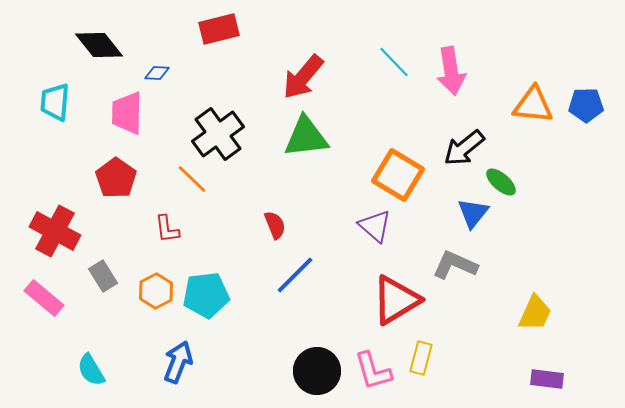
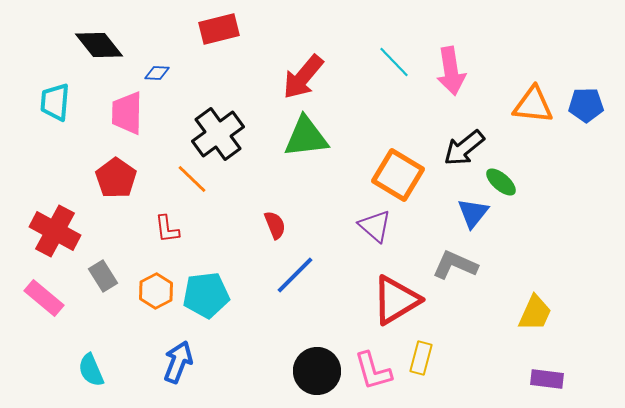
cyan semicircle: rotated 8 degrees clockwise
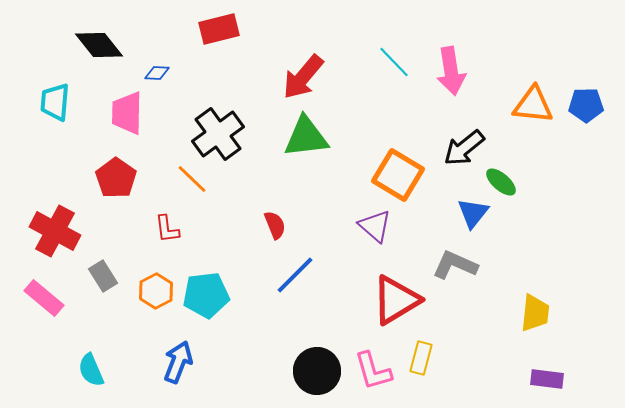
yellow trapezoid: rotated 18 degrees counterclockwise
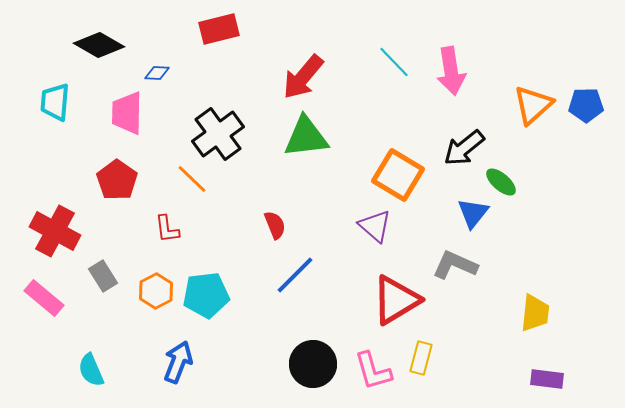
black diamond: rotated 21 degrees counterclockwise
orange triangle: rotated 48 degrees counterclockwise
red pentagon: moved 1 px right, 2 px down
black circle: moved 4 px left, 7 px up
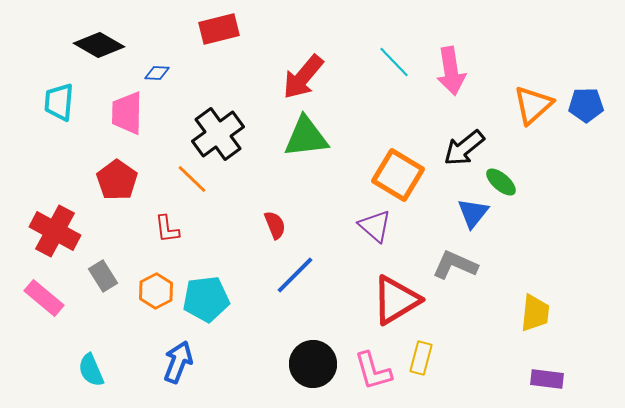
cyan trapezoid: moved 4 px right
cyan pentagon: moved 4 px down
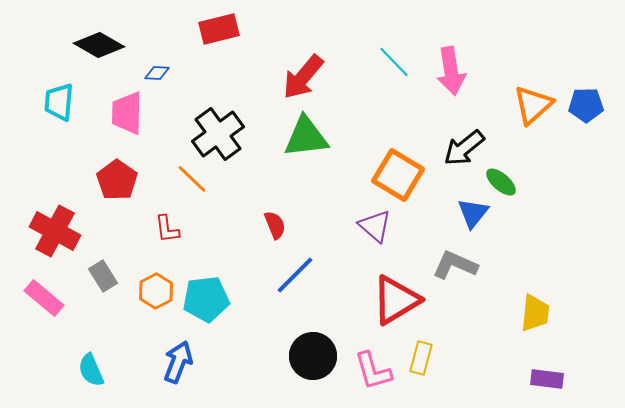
black circle: moved 8 px up
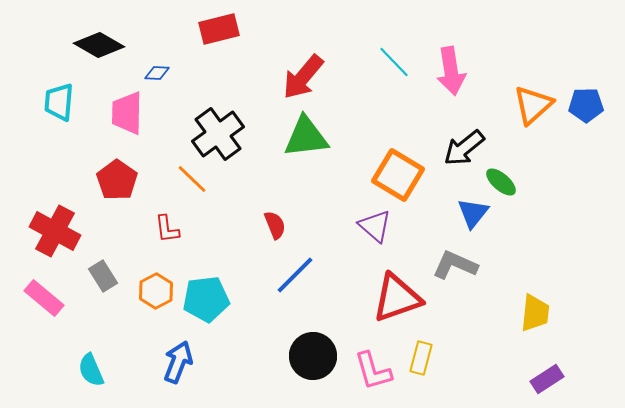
red triangle: moved 1 px right, 2 px up; rotated 12 degrees clockwise
purple rectangle: rotated 40 degrees counterclockwise
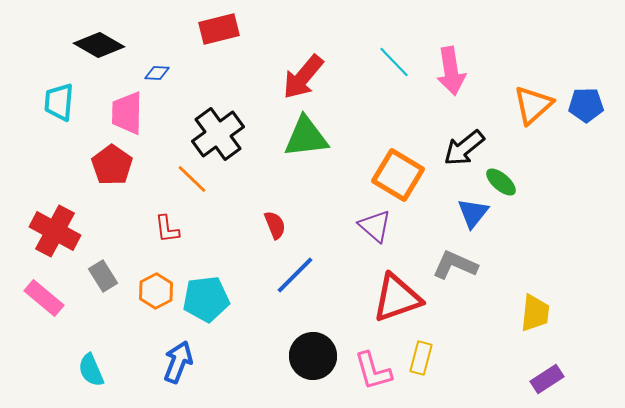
red pentagon: moved 5 px left, 15 px up
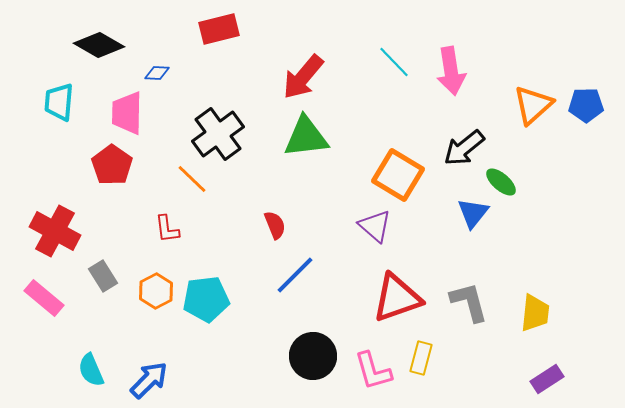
gray L-shape: moved 14 px right, 37 px down; rotated 51 degrees clockwise
blue arrow: moved 29 px left, 18 px down; rotated 24 degrees clockwise
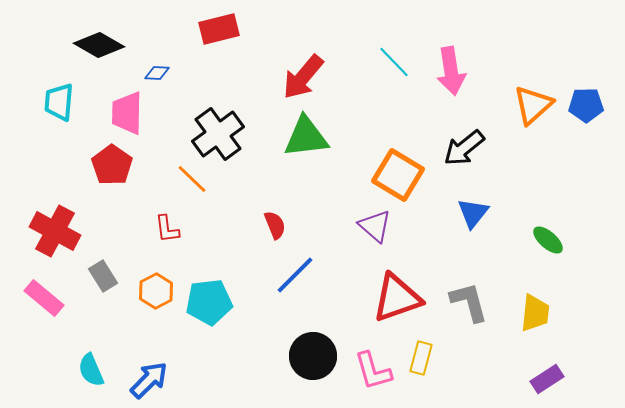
green ellipse: moved 47 px right, 58 px down
cyan pentagon: moved 3 px right, 3 px down
